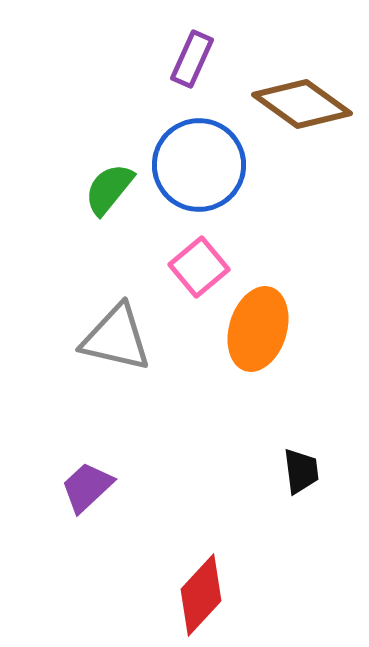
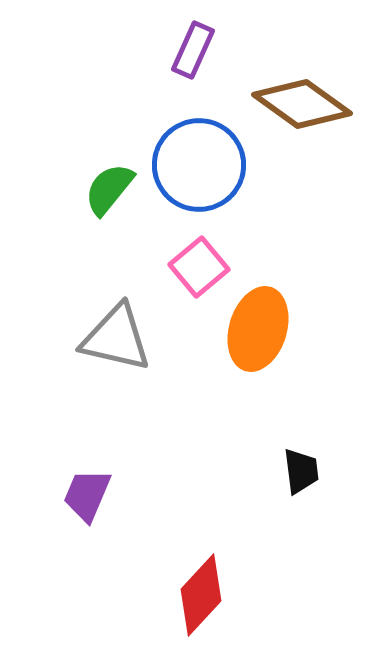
purple rectangle: moved 1 px right, 9 px up
purple trapezoid: moved 8 px down; rotated 24 degrees counterclockwise
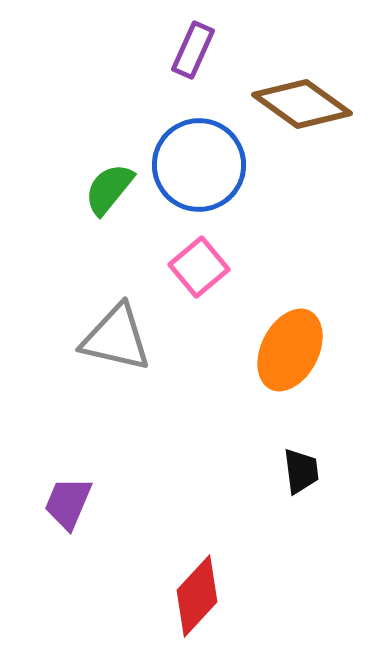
orange ellipse: moved 32 px right, 21 px down; rotated 10 degrees clockwise
purple trapezoid: moved 19 px left, 8 px down
red diamond: moved 4 px left, 1 px down
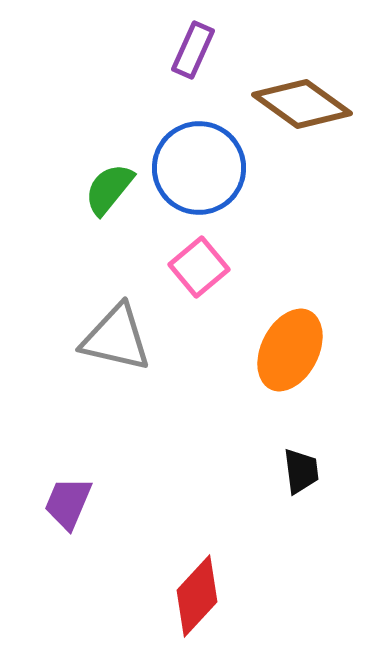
blue circle: moved 3 px down
